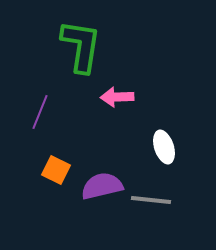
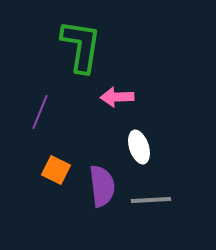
white ellipse: moved 25 px left
purple semicircle: rotated 96 degrees clockwise
gray line: rotated 9 degrees counterclockwise
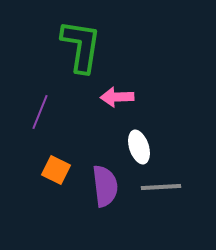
purple semicircle: moved 3 px right
gray line: moved 10 px right, 13 px up
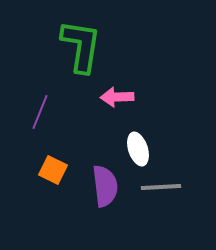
white ellipse: moved 1 px left, 2 px down
orange square: moved 3 px left
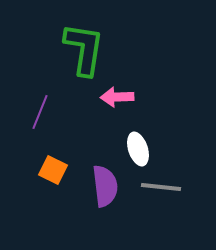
green L-shape: moved 3 px right, 3 px down
gray line: rotated 9 degrees clockwise
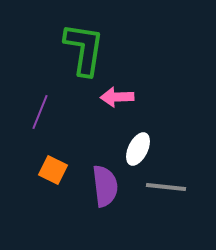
white ellipse: rotated 44 degrees clockwise
gray line: moved 5 px right
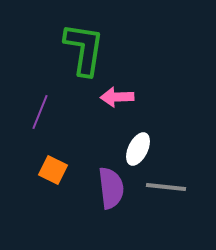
purple semicircle: moved 6 px right, 2 px down
